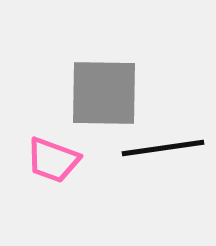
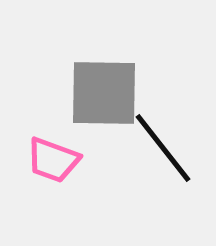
black line: rotated 60 degrees clockwise
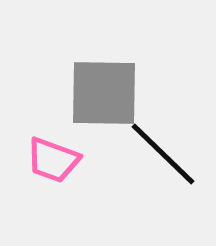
black line: moved 6 px down; rotated 8 degrees counterclockwise
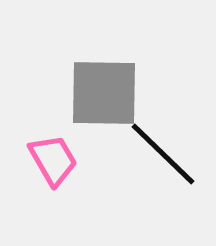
pink trapezoid: rotated 140 degrees counterclockwise
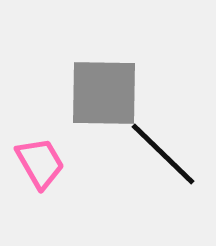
pink trapezoid: moved 13 px left, 3 px down
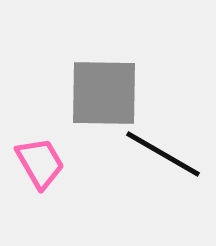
black line: rotated 14 degrees counterclockwise
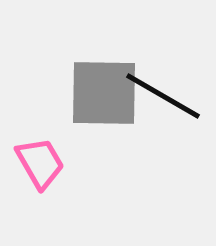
black line: moved 58 px up
